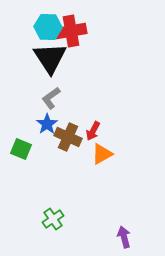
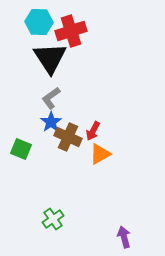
cyan hexagon: moved 9 px left, 5 px up
red cross: rotated 8 degrees counterclockwise
blue star: moved 4 px right, 2 px up
orange triangle: moved 2 px left
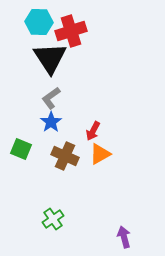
brown cross: moved 3 px left, 19 px down
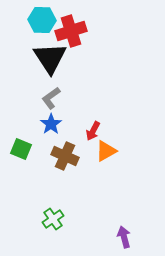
cyan hexagon: moved 3 px right, 2 px up
blue star: moved 2 px down
orange triangle: moved 6 px right, 3 px up
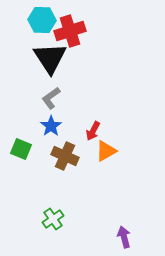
red cross: moved 1 px left
blue star: moved 2 px down
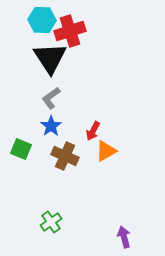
green cross: moved 2 px left, 3 px down
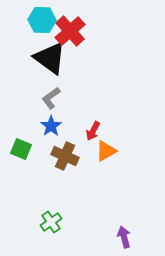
red cross: rotated 24 degrees counterclockwise
black triangle: rotated 21 degrees counterclockwise
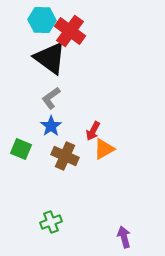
red cross: rotated 12 degrees counterclockwise
orange triangle: moved 2 px left, 2 px up
green cross: rotated 15 degrees clockwise
